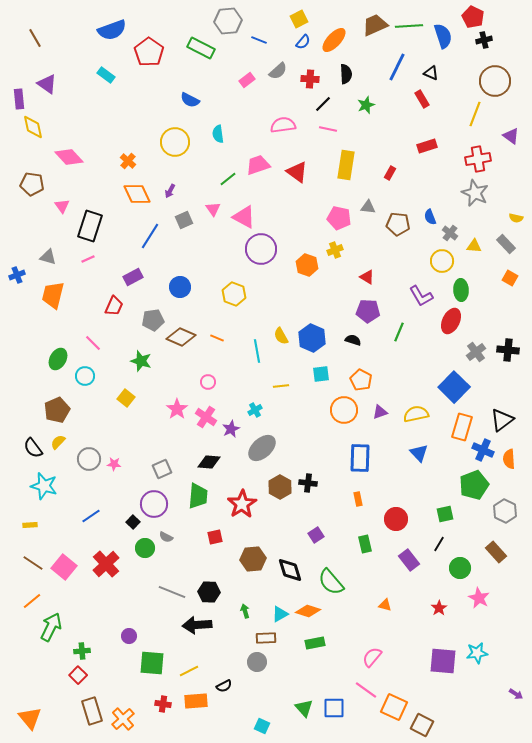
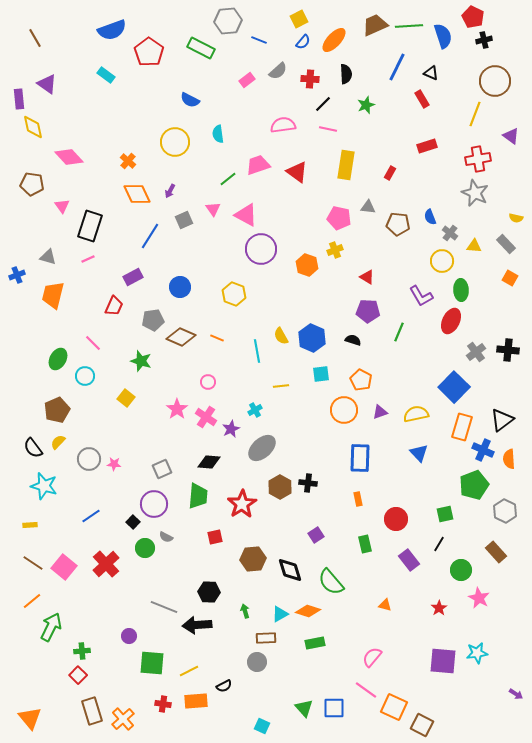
pink triangle at (244, 217): moved 2 px right, 2 px up
green circle at (460, 568): moved 1 px right, 2 px down
gray line at (172, 592): moved 8 px left, 15 px down
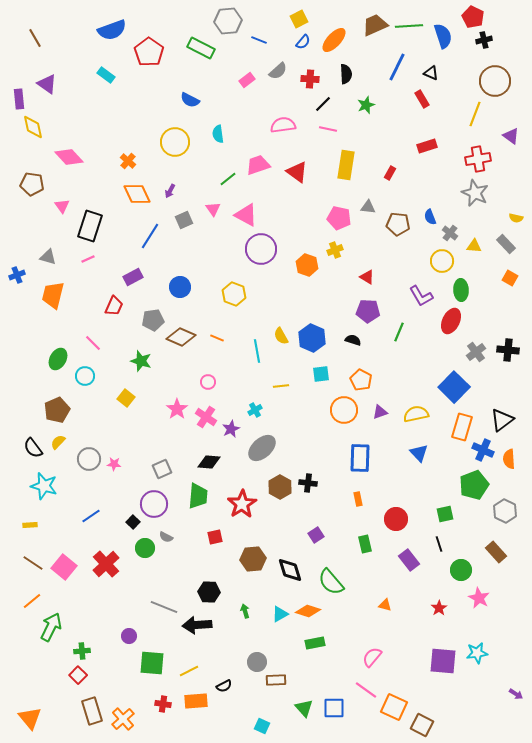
black line at (439, 544): rotated 49 degrees counterclockwise
brown rectangle at (266, 638): moved 10 px right, 42 px down
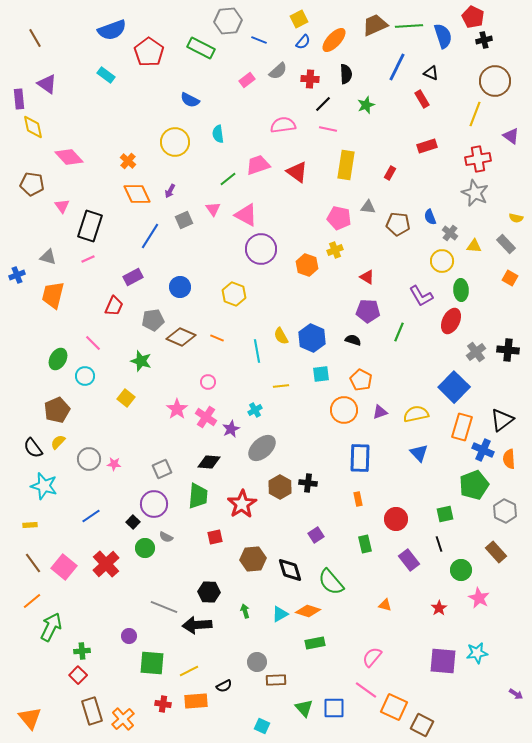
brown line at (33, 563): rotated 20 degrees clockwise
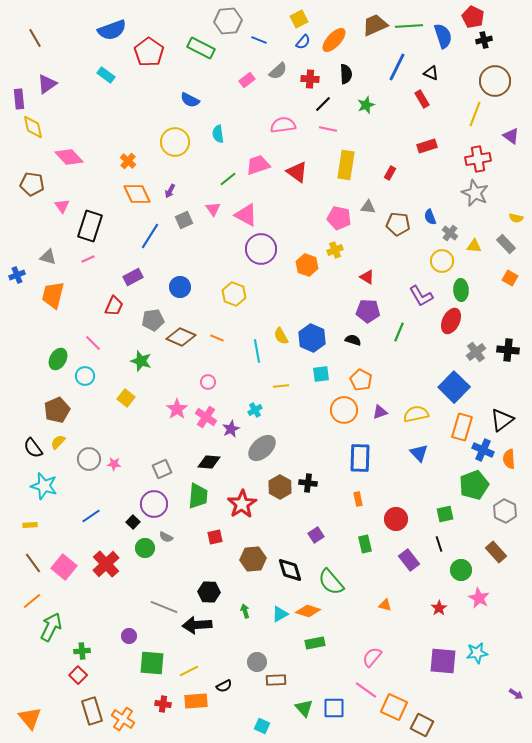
purple triangle at (47, 84): rotated 50 degrees clockwise
orange cross at (123, 719): rotated 15 degrees counterclockwise
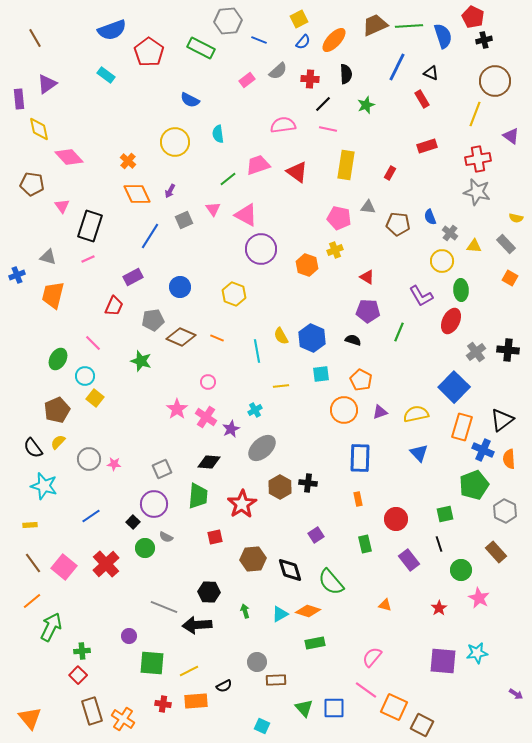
yellow diamond at (33, 127): moved 6 px right, 2 px down
gray star at (475, 193): moved 2 px right, 1 px up; rotated 12 degrees counterclockwise
yellow square at (126, 398): moved 31 px left
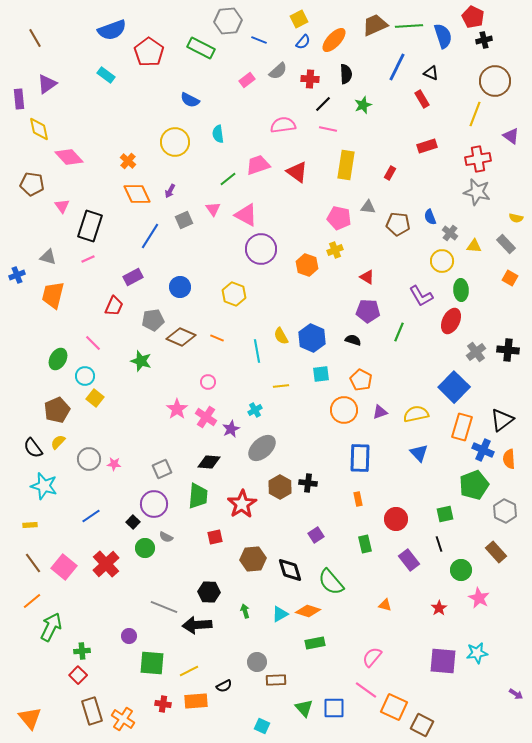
green star at (366, 105): moved 3 px left
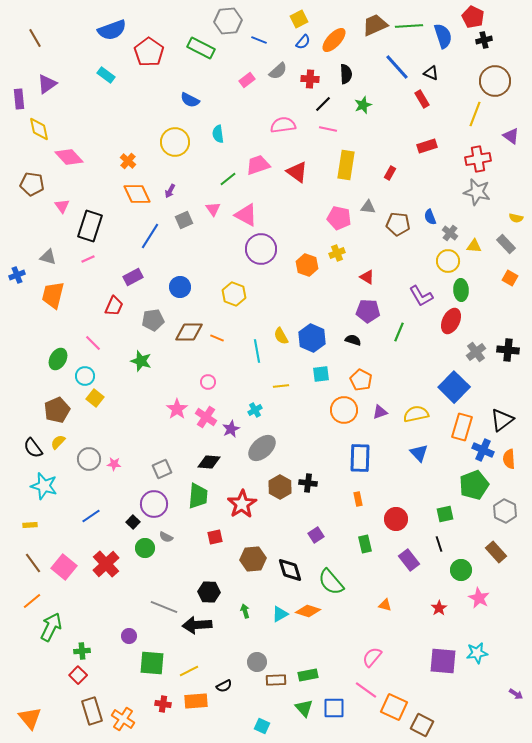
blue line at (397, 67): rotated 68 degrees counterclockwise
yellow cross at (335, 250): moved 2 px right, 3 px down
yellow circle at (442, 261): moved 6 px right
brown diamond at (181, 337): moved 8 px right, 5 px up; rotated 24 degrees counterclockwise
green rectangle at (315, 643): moved 7 px left, 32 px down
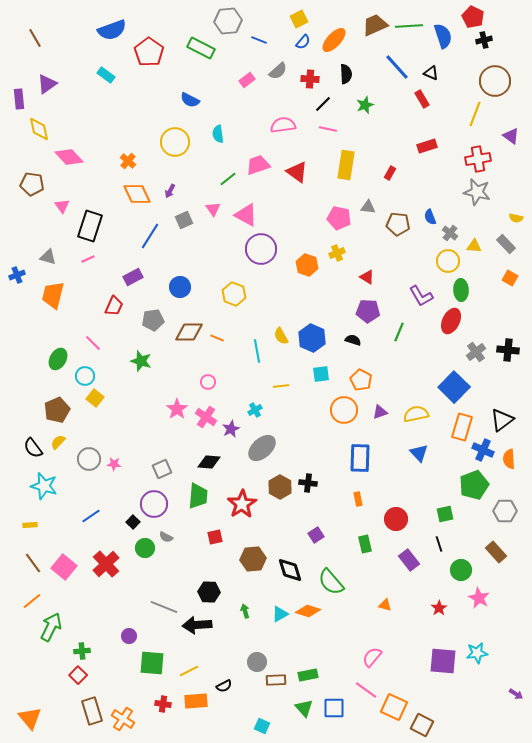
green star at (363, 105): moved 2 px right
gray hexagon at (505, 511): rotated 25 degrees counterclockwise
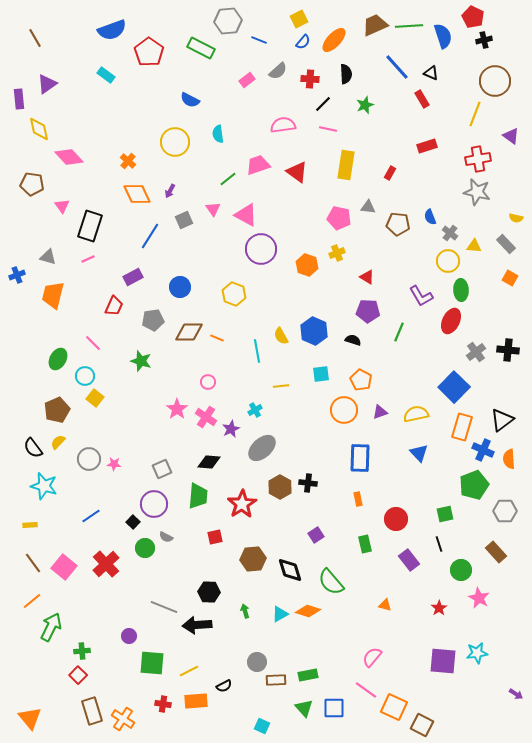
blue hexagon at (312, 338): moved 2 px right, 7 px up
